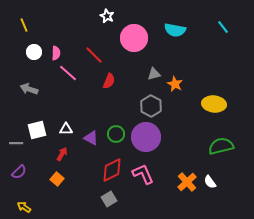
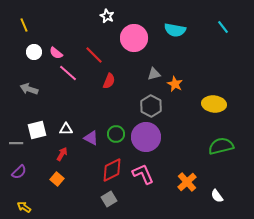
pink semicircle: rotated 128 degrees clockwise
white semicircle: moved 7 px right, 14 px down
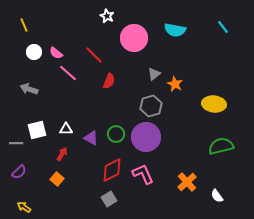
gray triangle: rotated 24 degrees counterclockwise
gray hexagon: rotated 15 degrees clockwise
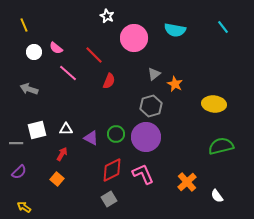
pink semicircle: moved 5 px up
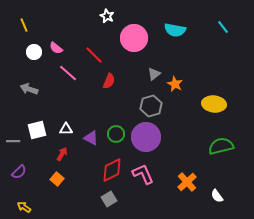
gray line: moved 3 px left, 2 px up
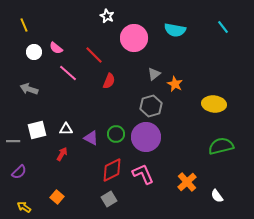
orange square: moved 18 px down
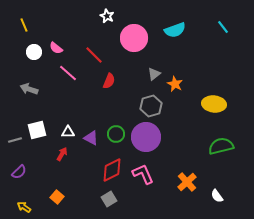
cyan semicircle: rotated 30 degrees counterclockwise
white triangle: moved 2 px right, 3 px down
gray line: moved 2 px right, 1 px up; rotated 16 degrees counterclockwise
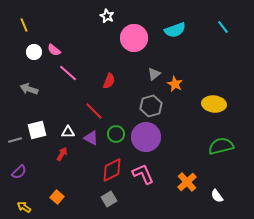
pink semicircle: moved 2 px left, 2 px down
red line: moved 56 px down
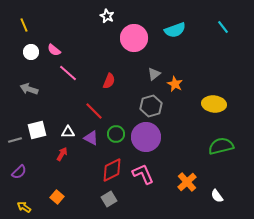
white circle: moved 3 px left
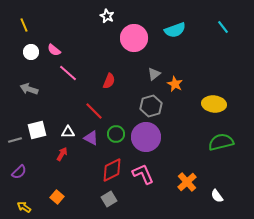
green semicircle: moved 4 px up
